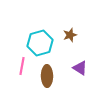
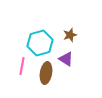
purple triangle: moved 14 px left, 9 px up
brown ellipse: moved 1 px left, 3 px up; rotated 10 degrees clockwise
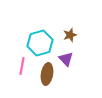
purple triangle: rotated 14 degrees clockwise
brown ellipse: moved 1 px right, 1 px down
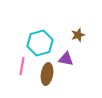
brown star: moved 8 px right
purple triangle: rotated 35 degrees counterclockwise
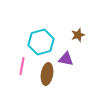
cyan hexagon: moved 1 px right, 1 px up
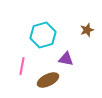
brown star: moved 9 px right, 5 px up
cyan hexagon: moved 2 px right, 7 px up
brown ellipse: moved 1 px right, 6 px down; rotated 55 degrees clockwise
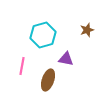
brown ellipse: rotated 45 degrees counterclockwise
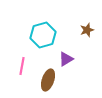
purple triangle: rotated 42 degrees counterclockwise
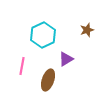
cyan hexagon: rotated 10 degrees counterclockwise
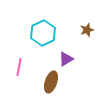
cyan hexagon: moved 2 px up
pink line: moved 3 px left, 1 px down
brown ellipse: moved 3 px right, 2 px down
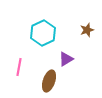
brown ellipse: moved 2 px left, 1 px up
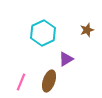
pink line: moved 2 px right, 15 px down; rotated 12 degrees clockwise
